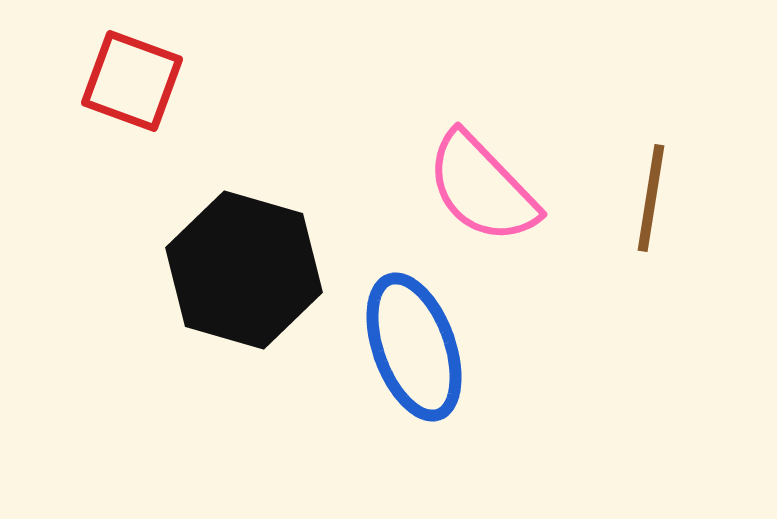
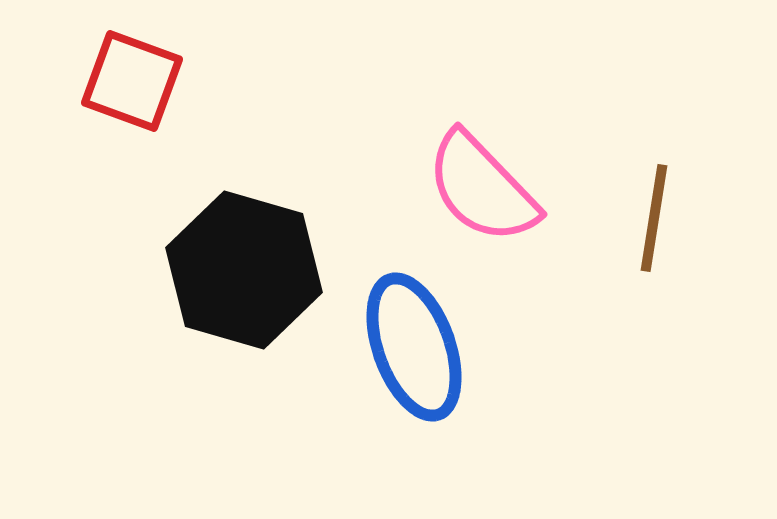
brown line: moved 3 px right, 20 px down
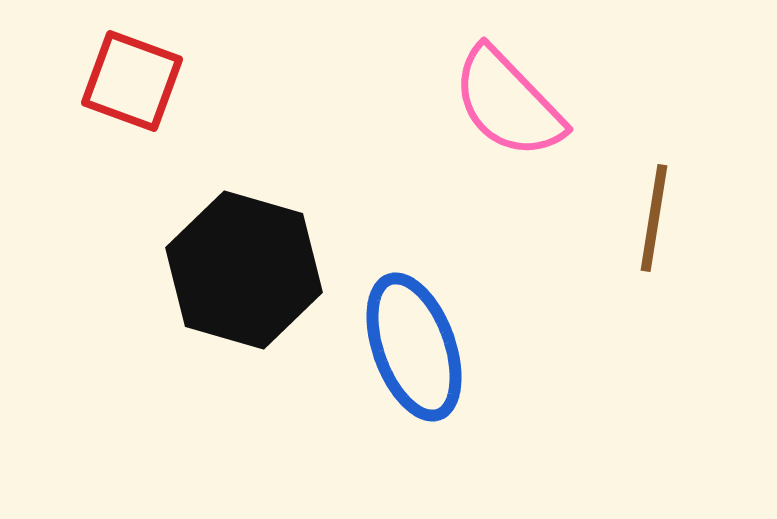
pink semicircle: moved 26 px right, 85 px up
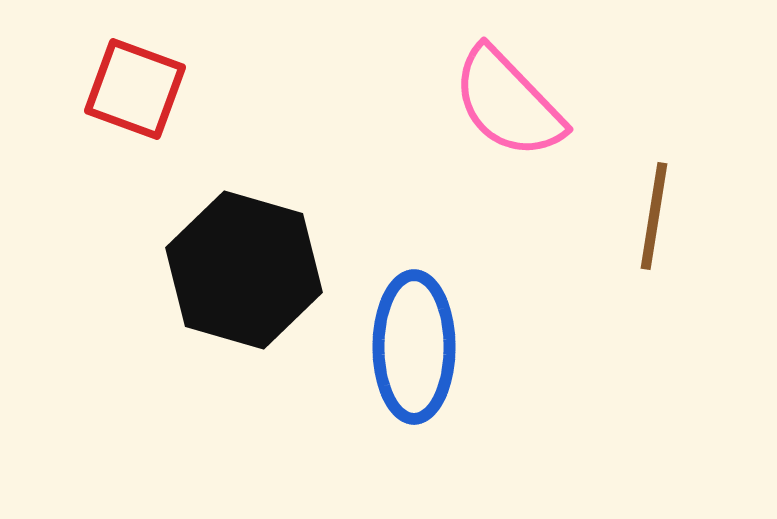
red square: moved 3 px right, 8 px down
brown line: moved 2 px up
blue ellipse: rotated 20 degrees clockwise
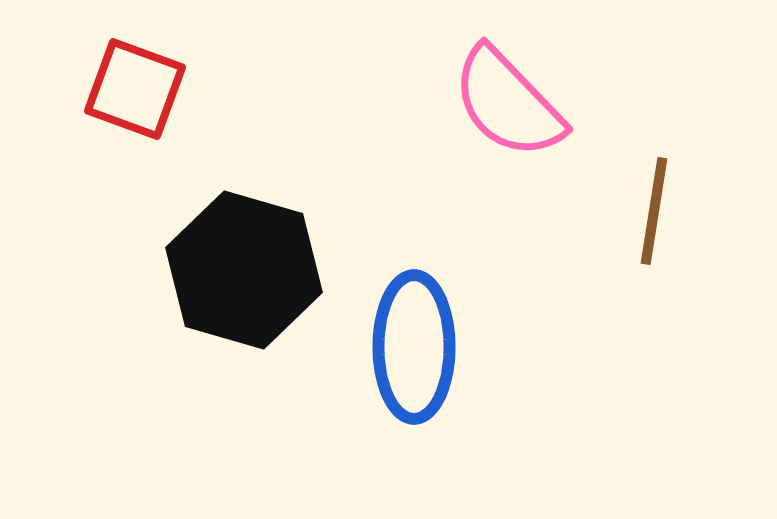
brown line: moved 5 px up
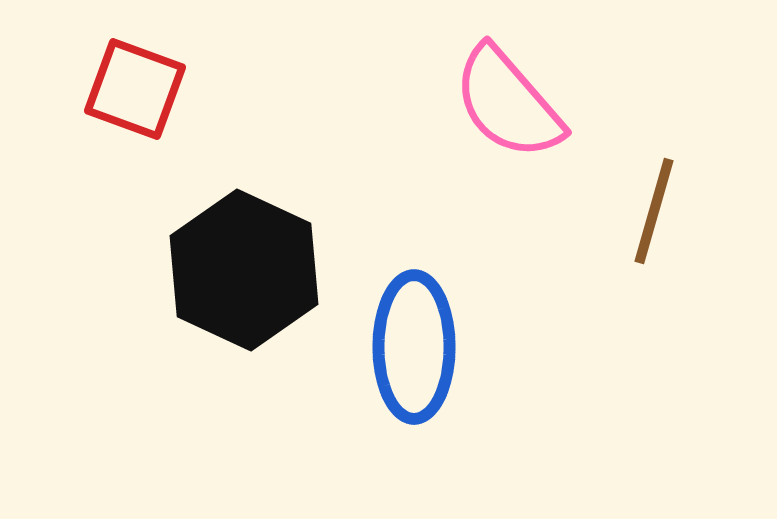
pink semicircle: rotated 3 degrees clockwise
brown line: rotated 7 degrees clockwise
black hexagon: rotated 9 degrees clockwise
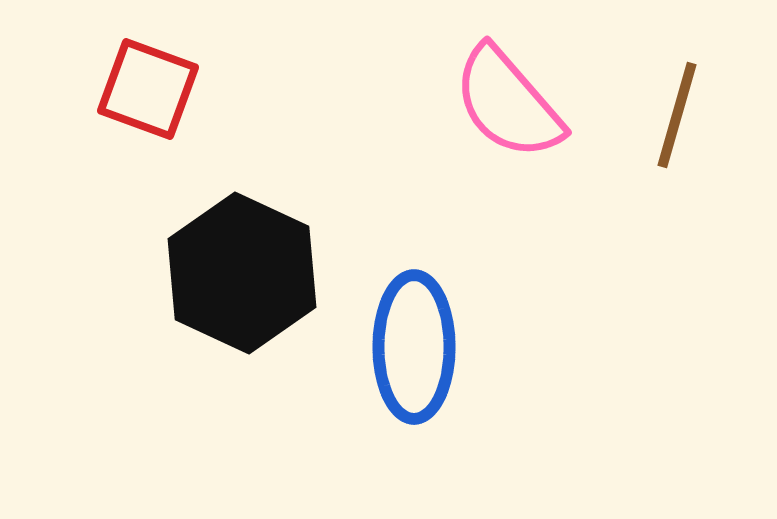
red square: moved 13 px right
brown line: moved 23 px right, 96 px up
black hexagon: moved 2 px left, 3 px down
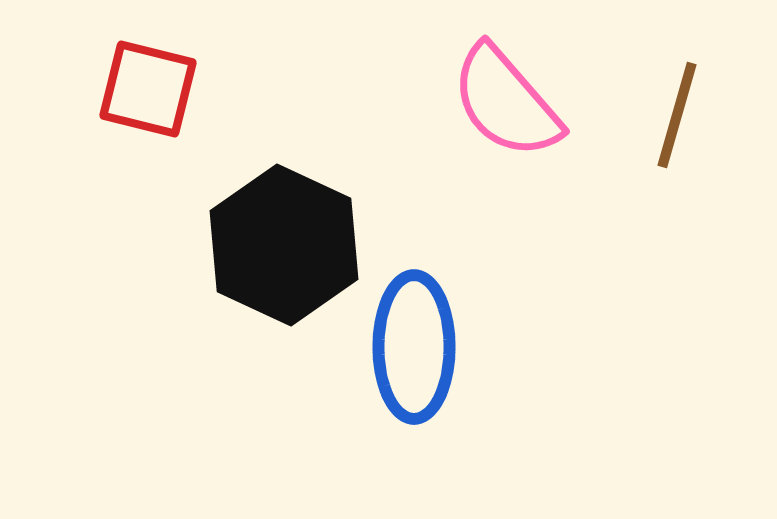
red square: rotated 6 degrees counterclockwise
pink semicircle: moved 2 px left, 1 px up
black hexagon: moved 42 px right, 28 px up
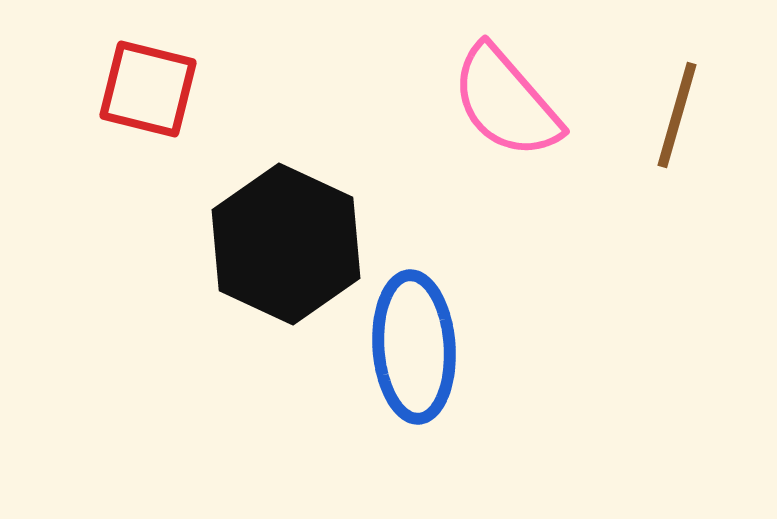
black hexagon: moved 2 px right, 1 px up
blue ellipse: rotated 4 degrees counterclockwise
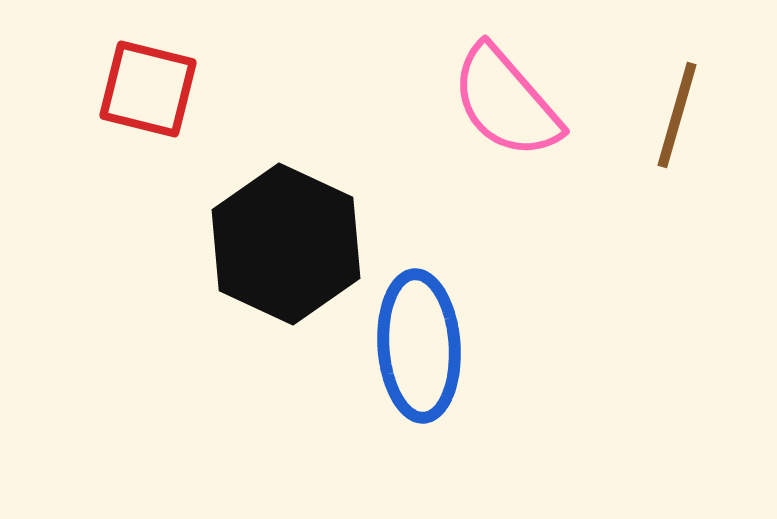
blue ellipse: moved 5 px right, 1 px up
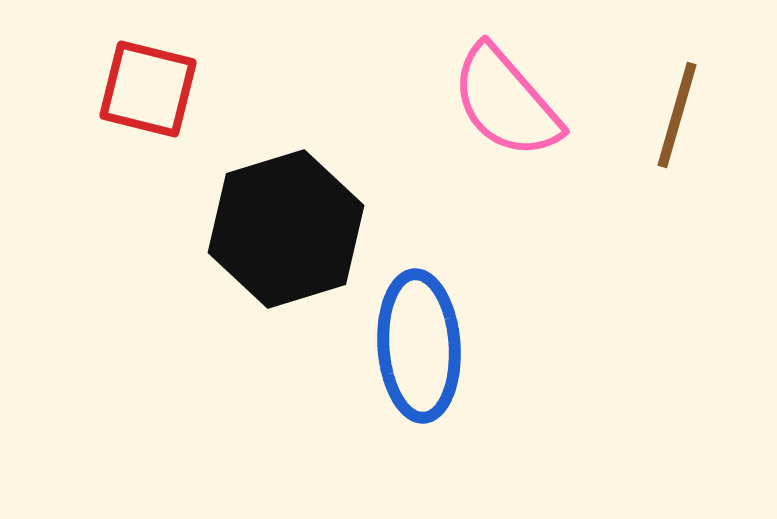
black hexagon: moved 15 px up; rotated 18 degrees clockwise
